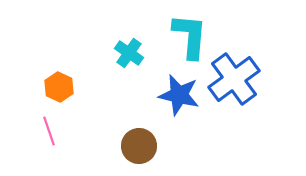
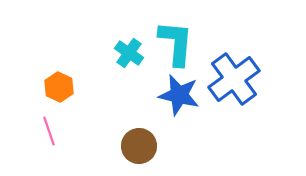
cyan L-shape: moved 14 px left, 7 px down
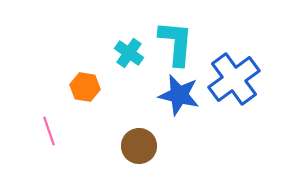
orange hexagon: moved 26 px right; rotated 16 degrees counterclockwise
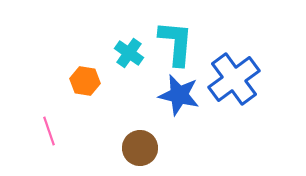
orange hexagon: moved 6 px up
brown circle: moved 1 px right, 2 px down
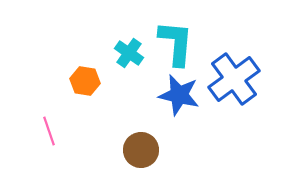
brown circle: moved 1 px right, 2 px down
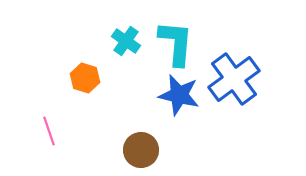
cyan cross: moved 3 px left, 12 px up
orange hexagon: moved 3 px up; rotated 8 degrees clockwise
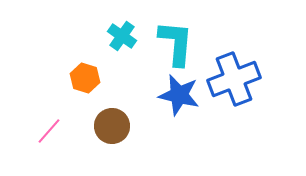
cyan cross: moved 4 px left, 5 px up
blue cross: rotated 15 degrees clockwise
pink line: rotated 60 degrees clockwise
brown circle: moved 29 px left, 24 px up
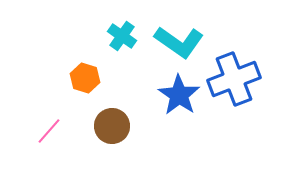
cyan L-shape: moved 3 px right, 1 px up; rotated 120 degrees clockwise
blue star: rotated 21 degrees clockwise
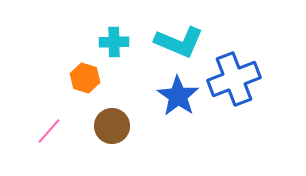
cyan cross: moved 8 px left, 6 px down; rotated 36 degrees counterclockwise
cyan L-shape: rotated 12 degrees counterclockwise
blue star: moved 1 px left, 1 px down
